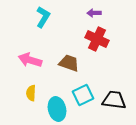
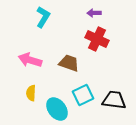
cyan ellipse: rotated 25 degrees counterclockwise
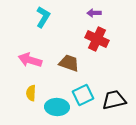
black trapezoid: rotated 20 degrees counterclockwise
cyan ellipse: moved 2 px up; rotated 50 degrees counterclockwise
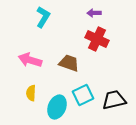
cyan ellipse: rotated 70 degrees counterclockwise
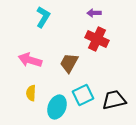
brown trapezoid: rotated 80 degrees counterclockwise
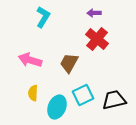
red cross: rotated 15 degrees clockwise
yellow semicircle: moved 2 px right
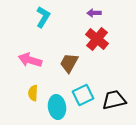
cyan ellipse: rotated 30 degrees counterclockwise
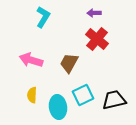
pink arrow: moved 1 px right
yellow semicircle: moved 1 px left, 2 px down
cyan ellipse: moved 1 px right
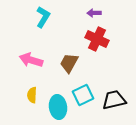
red cross: rotated 15 degrees counterclockwise
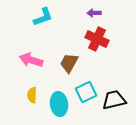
cyan L-shape: rotated 40 degrees clockwise
cyan square: moved 3 px right, 3 px up
cyan ellipse: moved 1 px right, 3 px up
